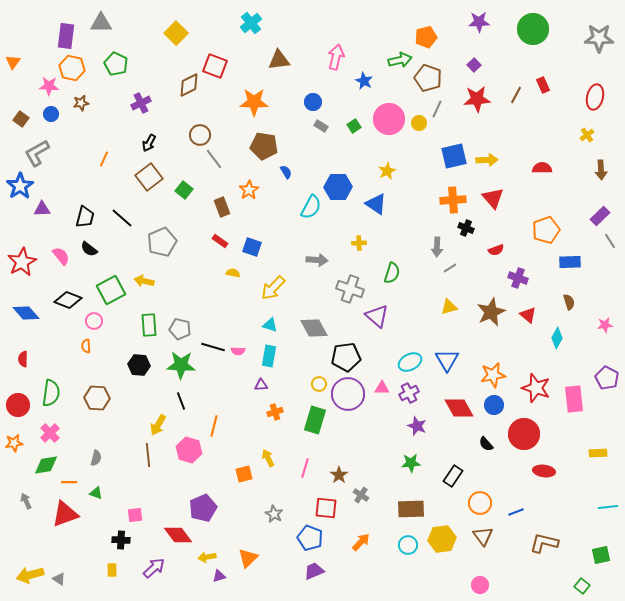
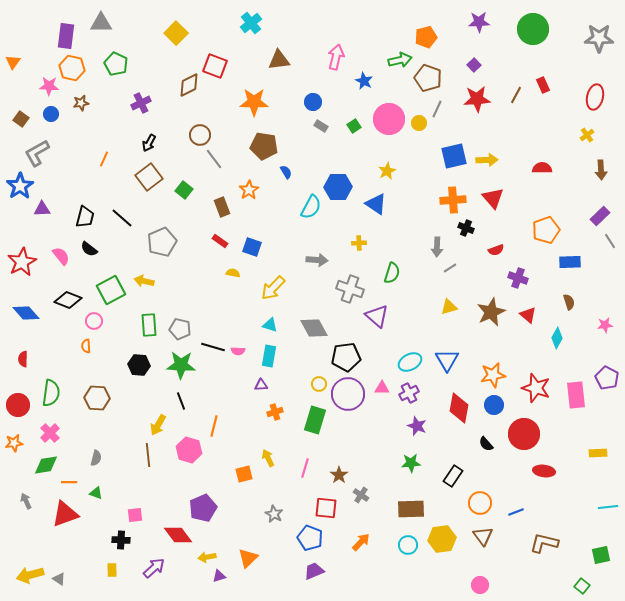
pink rectangle at (574, 399): moved 2 px right, 4 px up
red diamond at (459, 408): rotated 40 degrees clockwise
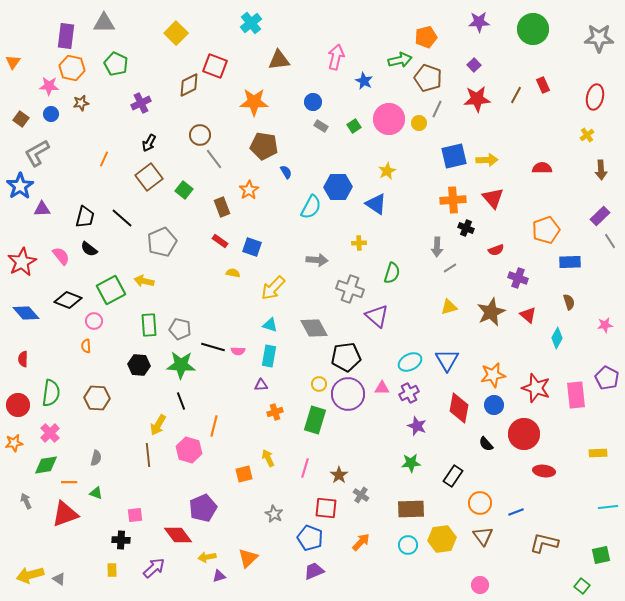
gray triangle at (101, 23): moved 3 px right
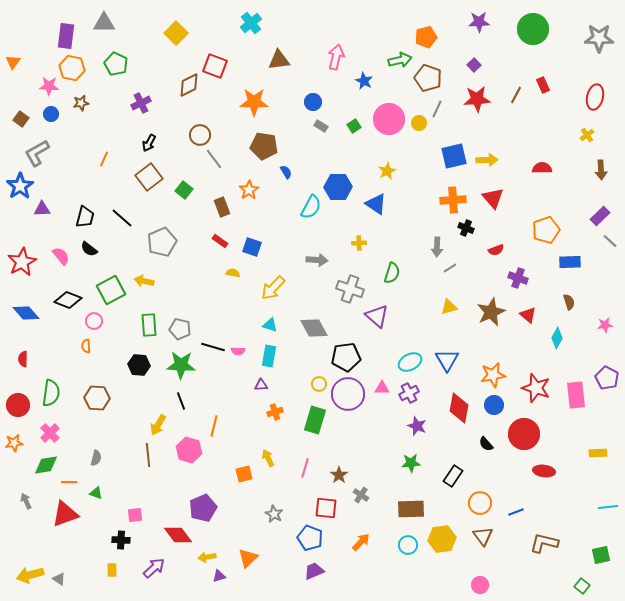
gray line at (610, 241): rotated 14 degrees counterclockwise
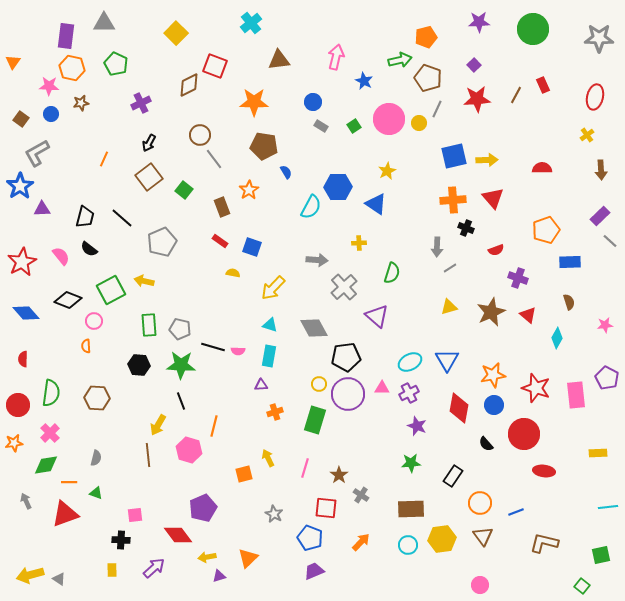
gray cross at (350, 289): moved 6 px left, 2 px up; rotated 28 degrees clockwise
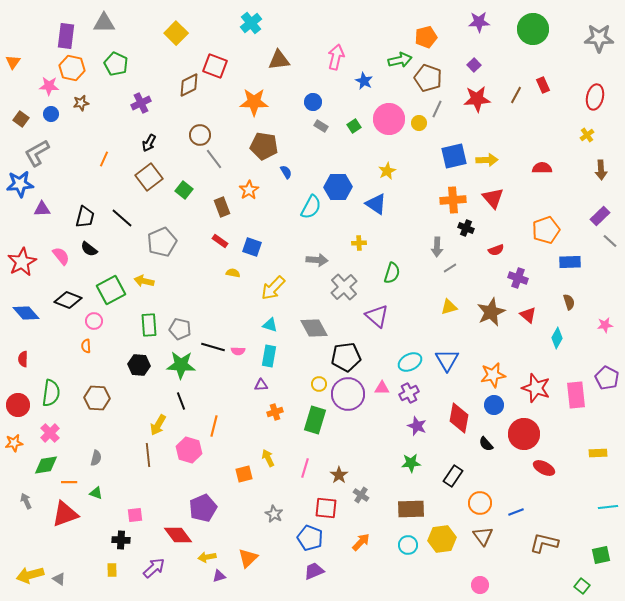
blue star at (20, 186): moved 2 px up; rotated 28 degrees clockwise
red diamond at (459, 408): moved 10 px down
red ellipse at (544, 471): moved 3 px up; rotated 20 degrees clockwise
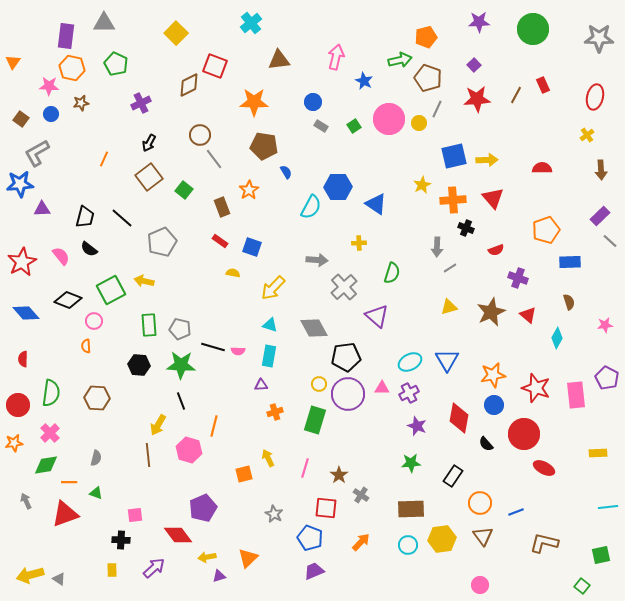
yellow star at (387, 171): moved 35 px right, 14 px down
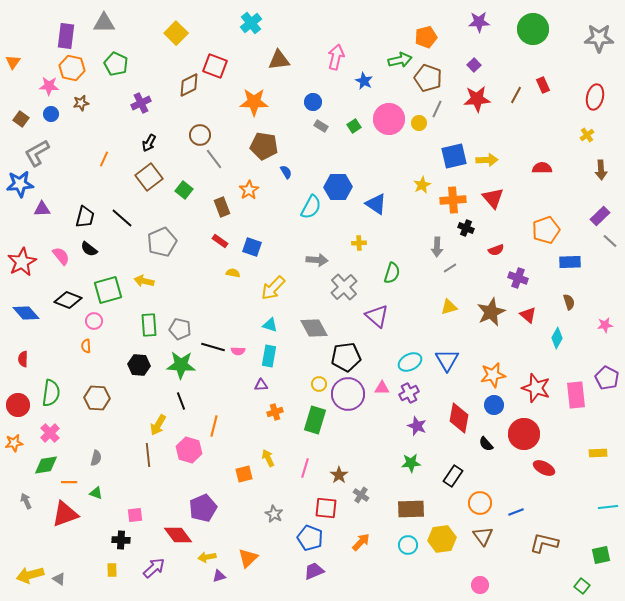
green square at (111, 290): moved 3 px left; rotated 12 degrees clockwise
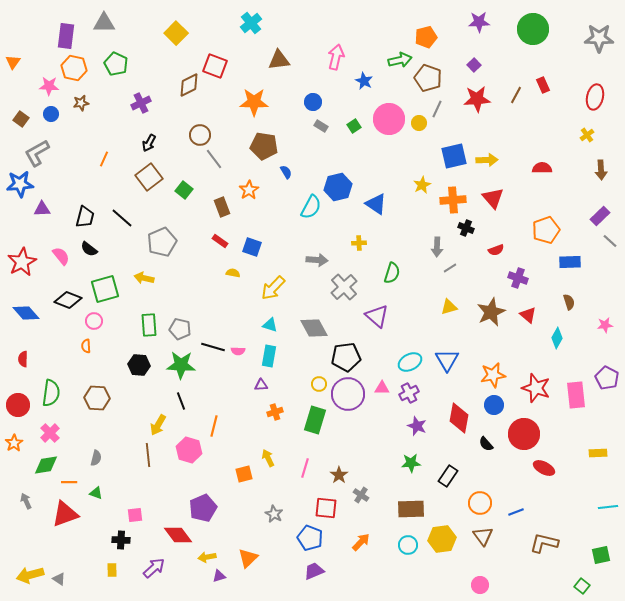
orange hexagon at (72, 68): moved 2 px right
blue hexagon at (338, 187): rotated 12 degrees counterclockwise
yellow arrow at (144, 281): moved 3 px up
green square at (108, 290): moved 3 px left, 1 px up
orange star at (14, 443): rotated 24 degrees counterclockwise
black rectangle at (453, 476): moved 5 px left
